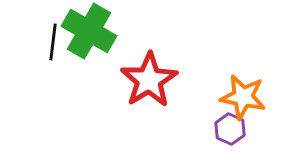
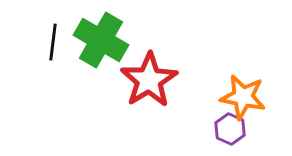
green cross: moved 12 px right, 9 px down
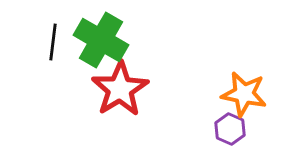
red star: moved 29 px left, 9 px down
orange star: moved 1 px right, 3 px up
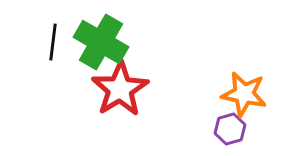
green cross: moved 2 px down
purple hexagon: rotated 20 degrees clockwise
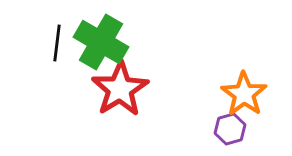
black line: moved 4 px right, 1 px down
orange star: rotated 24 degrees clockwise
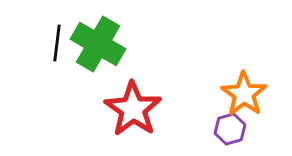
green cross: moved 3 px left, 2 px down
red star: moved 13 px right, 20 px down; rotated 6 degrees counterclockwise
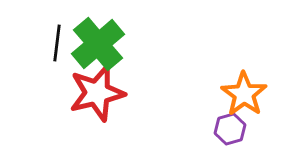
green cross: rotated 20 degrees clockwise
red star: moved 36 px left, 16 px up; rotated 24 degrees clockwise
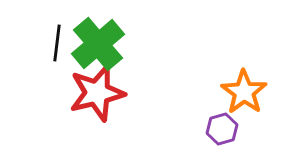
orange star: moved 2 px up
purple hexagon: moved 8 px left
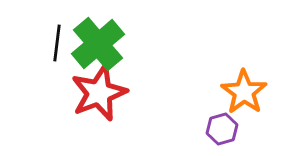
red star: moved 2 px right; rotated 8 degrees counterclockwise
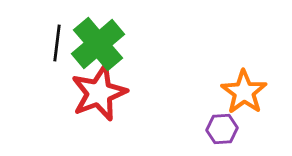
purple hexagon: rotated 12 degrees clockwise
